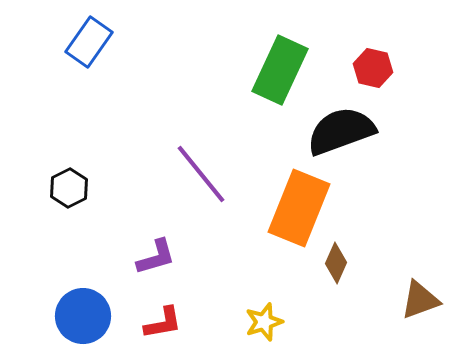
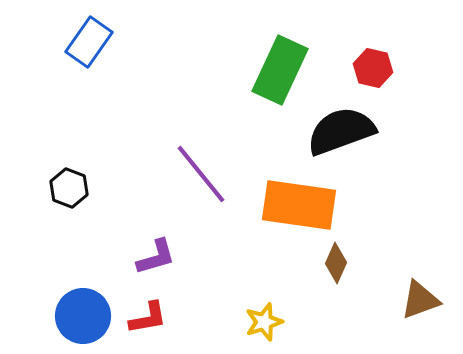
black hexagon: rotated 12 degrees counterclockwise
orange rectangle: moved 3 px up; rotated 76 degrees clockwise
red L-shape: moved 15 px left, 5 px up
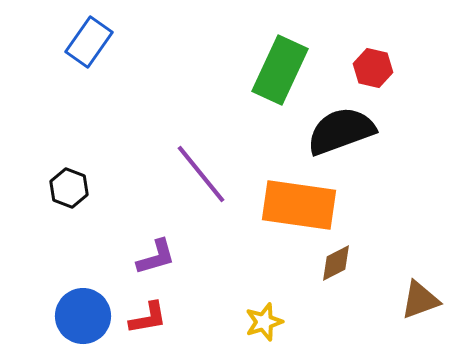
brown diamond: rotated 39 degrees clockwise
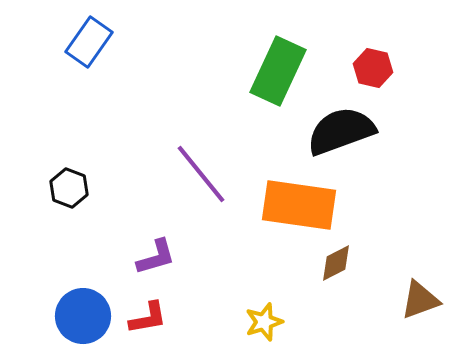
green rectangle: moved 2 px left, 1 px down
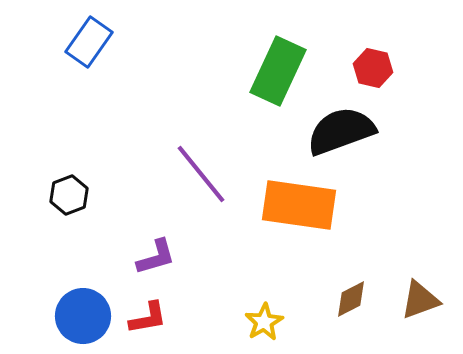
black hexagon: moved 7 px down; rotated 18 degrees clockwise
brown diamond: moved 15 px right, 36 px down
yellow star: rotated 12 degrees counterclockwise
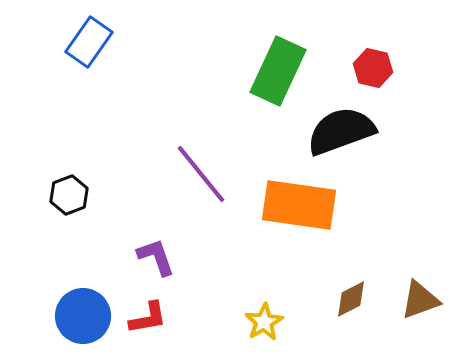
purple L-shape: rotated 93 degrees counterclockwise
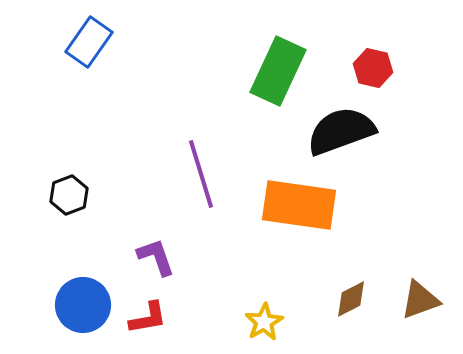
purple line: rotated 22 degrees clockwise
blue circle: moved 11 px up
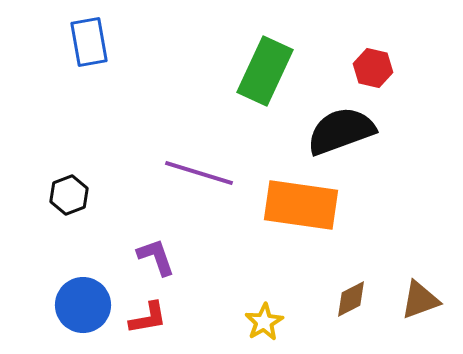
blue rectangle: rotated 45 degrees counterclockwise
green rectangle: moved 13 px left
purple line: moved 2 px left, 1 px up; rotated 56 degrees counterclockwise
orange rectangle: moved 2 px right
